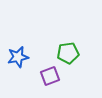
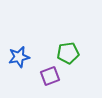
blue star: moved 1 px right
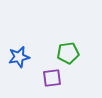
purple square: moved 2 px right, 2 px down; rotated 12 degrees clockwise
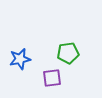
blue star: moved 1 px right, 2 px down
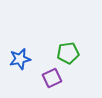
purple square: rotated 18 degrees counterclockwise
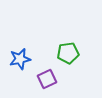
purple square: moved 5 px left, 1 px down
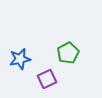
green pentagon: rotated 20 degrees counterclockwise
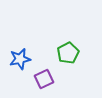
purple square: moved 3 px left
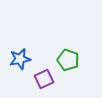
green pentagon: moved 7 px down; rotated 25 degrees counterclockwise
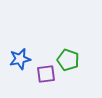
purple square: moved 2 px right, 5 px up; rotated 18 degrees clockwise
